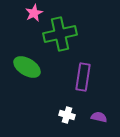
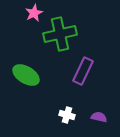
green ellipse: moved 1 px left, 8 px down
purple rectangle: moved 6 px up; rotated 16 degrees clockwise
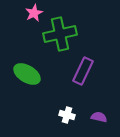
green ellipse: moved 1 px right, 1 px up
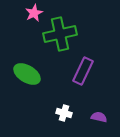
white cross: moved 3 px left, 2 px up
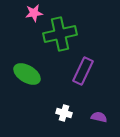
pink star: rotated 18 degrees clockwise
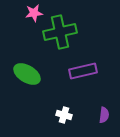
green cross: moved 2 px up
purple rectangle: rotated 52 degrees clockwise
white cross: moved 2 px down
purple semicircle: moved 5 px right, 2 px up; rotated 84 degrees clockwise
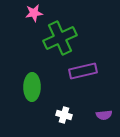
green cross: moved 6 px down; rotated 12 degrees counterclockwise
green ellipse: moved 5 px right, 13 px down; rotated 60 degrees clockwise
purple semicircle: rotated 77 degrees clockwise
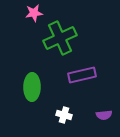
purple rectangle: moved 1 px left, 4 px down
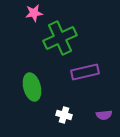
purple rectangle: moved 3 px right, 3 px up
green ellipse: rotated 16 degrees counterclockwise
